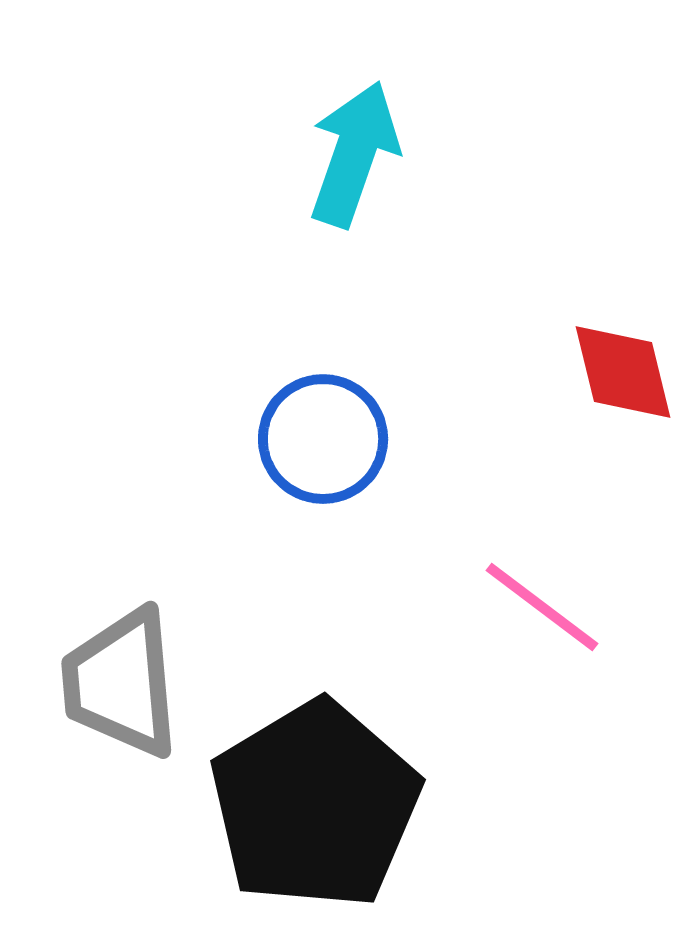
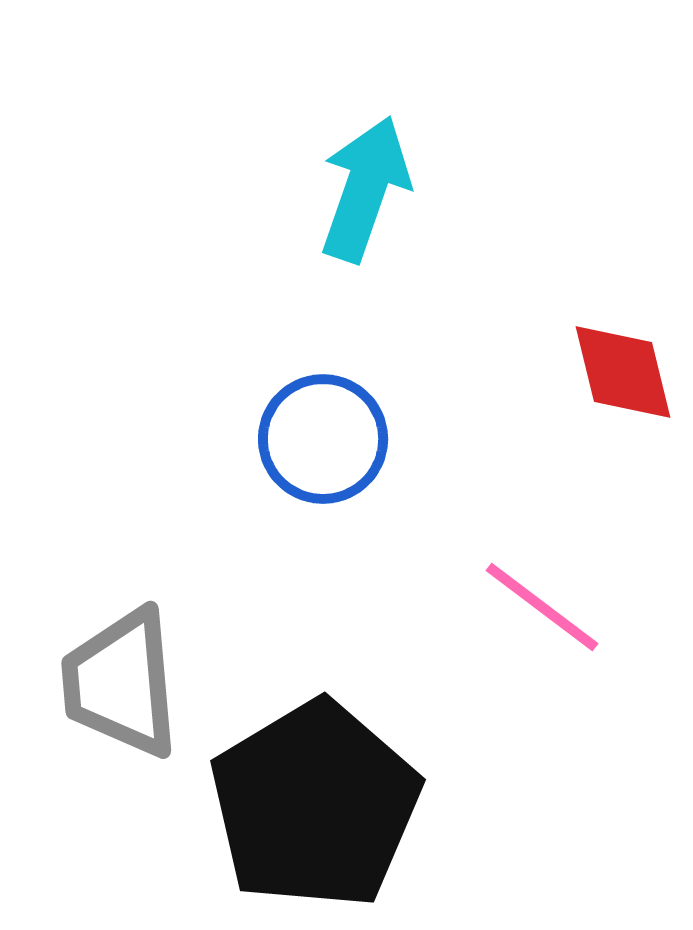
cyan arrow: moved 11 px right, 35 px down
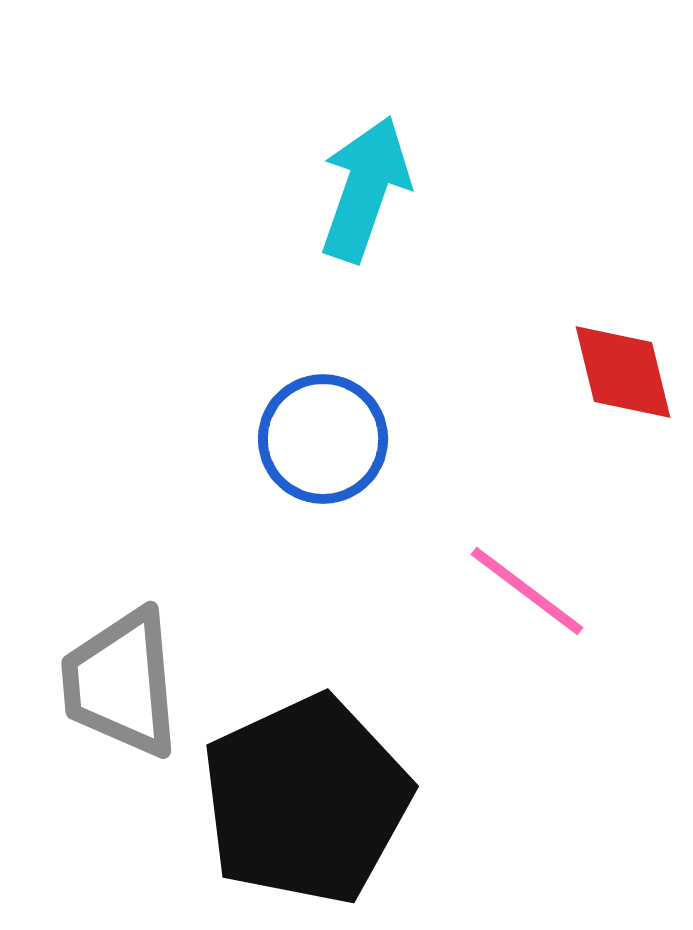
pink line: moved 15 px left, 16 px up
black pentagon: moved 9 px left, 5 px up; rotated 6 degrees clockwise
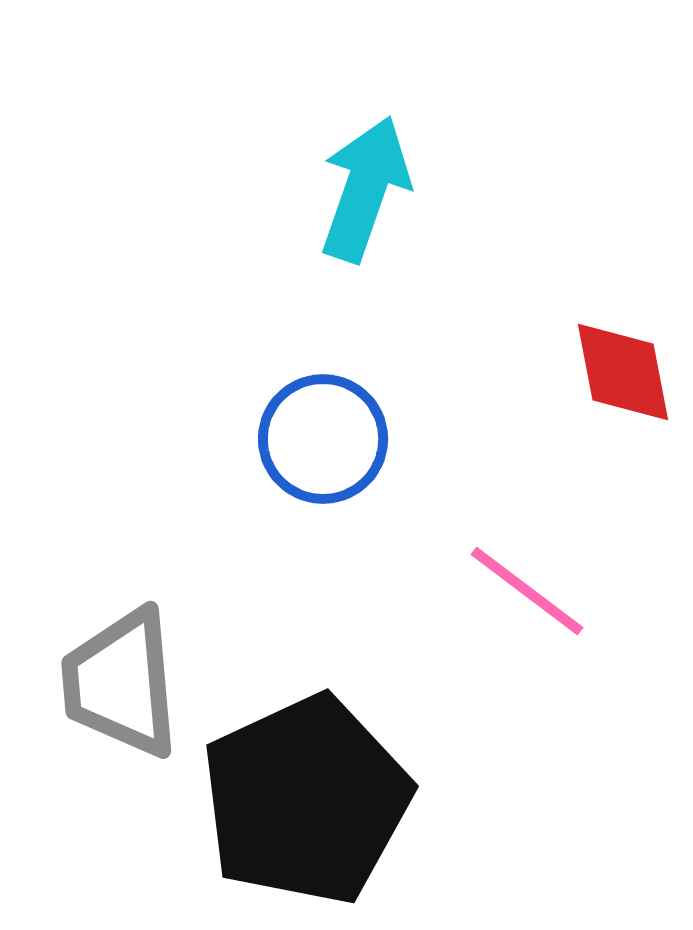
red diamond: rotated 3 degrees clockwise
